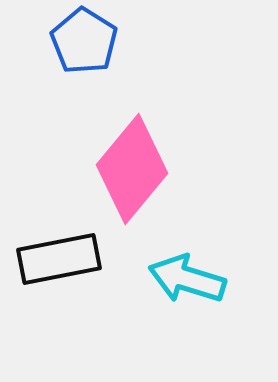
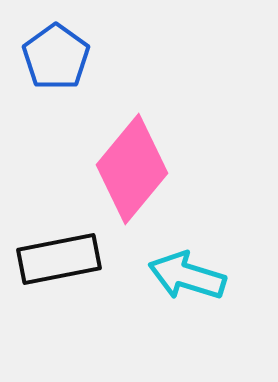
blue pentagon: moved 28 px left, 16 px down; rotated 4 degrees clockwise
cyan arrow: moved 3 px up
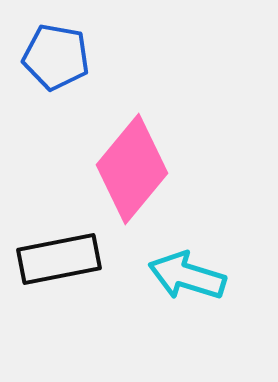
blue pentagon: rotated 26 degrees counterclockwise
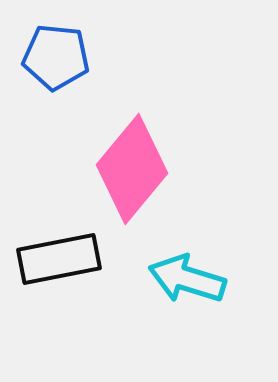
blue pentagon: rotated 4 degrees counterclockwise
cyan arrow: moved 3 px down
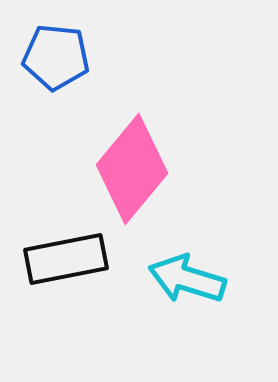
black rectangle: moved 7 px right
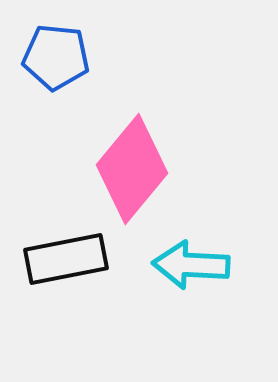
cyan arrow: moved 4 px right, 14 px up; rotated 14 degrees counterclockwise
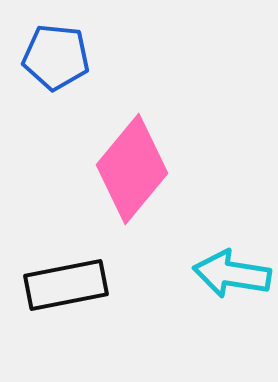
black rectangle: moved 26 px down
cyan arrow: moved 41 px right, 9 px down; rotated 6 degrees clockwise
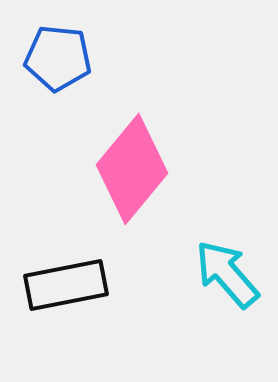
blue pentagon: moved 2 px right, 1 px down
cyan arrow: moved 5 px left; rotated 40 degrees clockwise
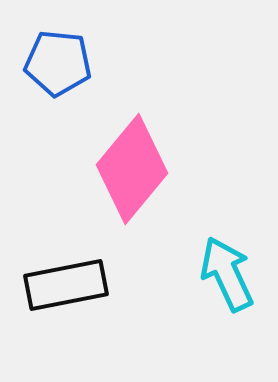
blue pentagon: moved 5 px down
cyan arrow: rotated 16 degrees clockwise
